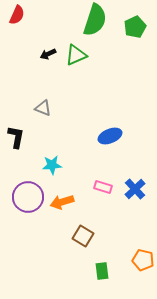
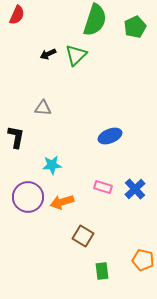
green triangle: rotated 20 degrees counterclockwise
gray triangle: rotated 18 degrees counterclockwise
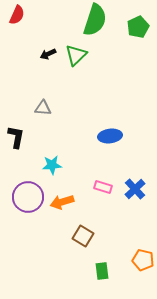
green pentagon: moved 3 px right
blue ellipse: rotated 15 degrees clockwise
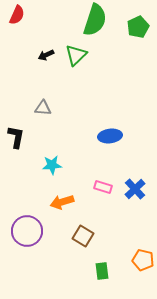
black arrow: moved 2 px left, 1 px down
purple circle: moved 1 px left, 34 px down
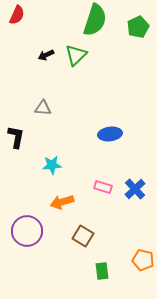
blue ellipse: moved 2 px up
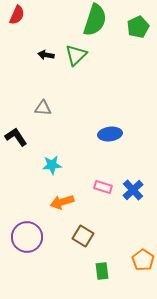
black arrow: rotated 35 degrees clockwise
black L-shape: rotated 45 degrees counterclockwise
blue cross: moved 2 px left, 1 px down
purple circle: moved 6 px down
orange pentagon: rotated 20 degrees clockwise
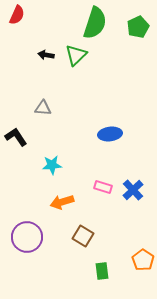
green semicircle: moved 3 px down
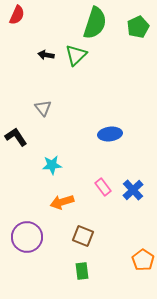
gray triangle: rotated 48 degrees clockwise
pink rectangle: rotated 36 degrees clockwise
brown square: rotated 10 degrees counterclockwise
green rectangle: moved 20 px left
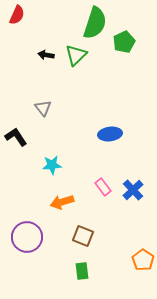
green pentagon: moved 14 px left, 15 px down
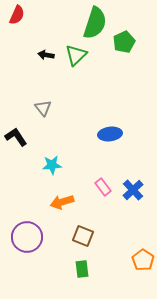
green rectangle: moved 2 px up
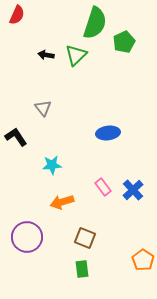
blue ellipse: moved 2 px left, 1 px up
brown square: moved 2 px right, 2 px down
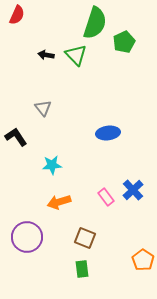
green triangle: rotated 30 degrees counterclockwise
pink rectangle: moved 3 px right, 10 px down
orange arrow: moved 3 px left
